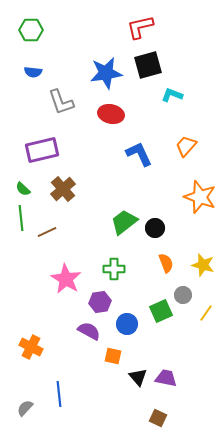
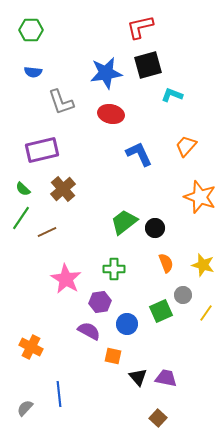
green line: rotated 40 degrees clockwise
brown square: rotated 18 degrees clockwise
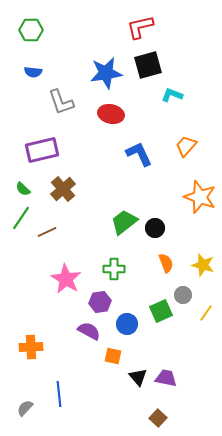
orange cross: rotated 30 degrees counterclockwise
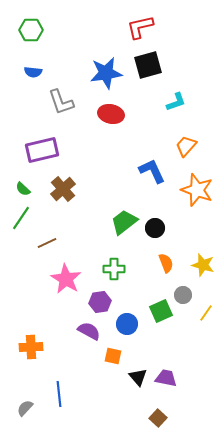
cyan L-shape: moved 4 px right, 7 px down; rotated 140 degrees clockwise
blue L-shape: moved 13 px right, 17 px down
orange star: moved 3 px left, 7 px up
brown line: moved 11 px down
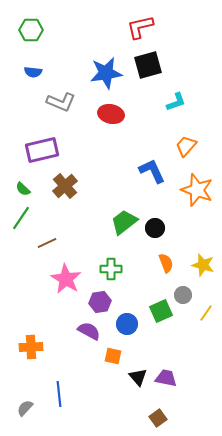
gray L-shape: rotated 48 degrees counterclockwise
brown cross: moved 2 px right, 3 px up
green cross: moved 3 px left
brown square: rotated 12 degrees clockwise
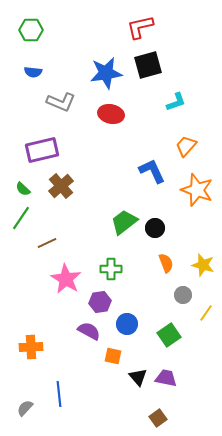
brown cross: moved 4 px left
green square: moved 8 px right, 24 px down; rotated 10 degrees counterclockwise
